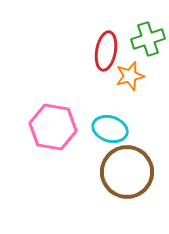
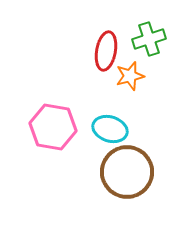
green cross: moved 1 px right
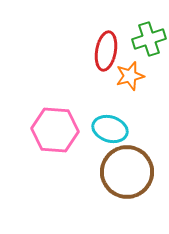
pink hexagon: moved 2 px right, 3 px down; rotated 6 degrees counterclockwise
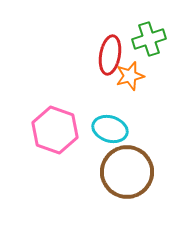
red ellipse: moved 4 px right, 4 px down
pink hexagon: rotated 15 degrees clockwise
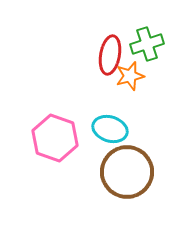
green cross: moved 2 px left, 5 px down
pink hexagon: moved 8 px down
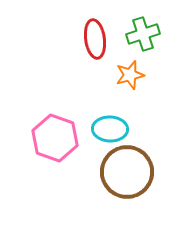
green cross: moved 4 px left, 10 px up
red ellipse: moved 15 px left, 16 px up; rotated 18 degrees counterclockwise
orange star: moved 1 px up
cyan ellipse: rotated 16 degrees counterclockwise
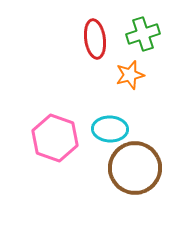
brown circle: moved 8 px right, 4 px up
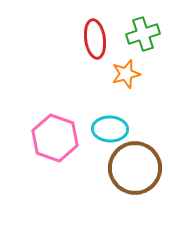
orange star: moved 4 px left, 1 px up
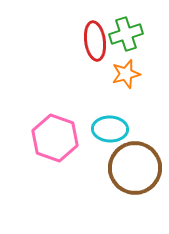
green cross: moved 17 px left
red ellipse: moved 2 px down
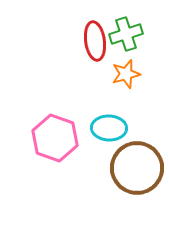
cyan ellipse: moved 1 px left, 1 px up
brown circle: moved 2 px right
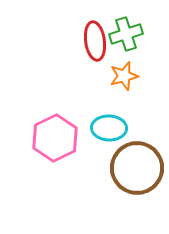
orange star: moved 2 px left, 2 px down
pink hexagon: rotated 15 degrees clockwise
